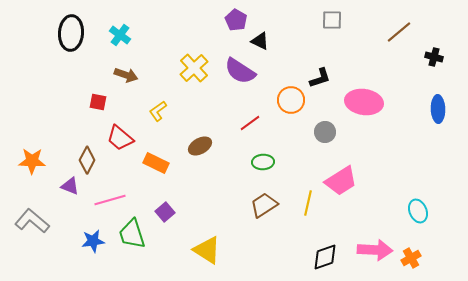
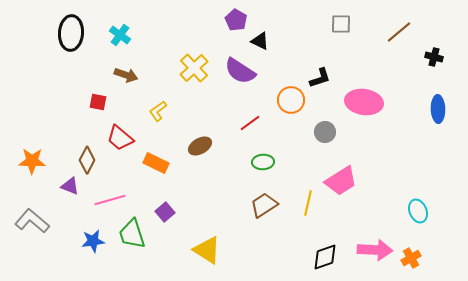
gray square: moved 9 px right, 4 px down
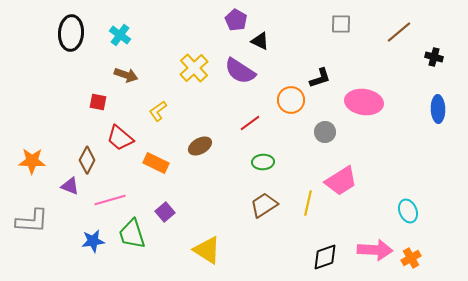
cyan ellipse: moved 10 px left
gray L-shape: rotated 144 degrees clockwise
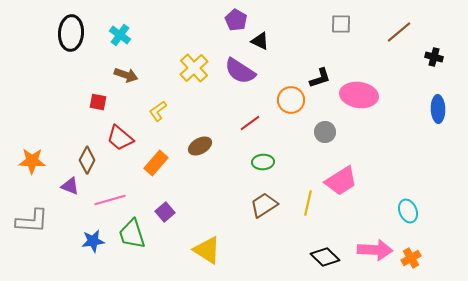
pink ellipse: moved 5 px left, 7 px up
orange rectangle: rotated 75 degrees counterclockwise
black diamond: rotated 64 degrees clockwise
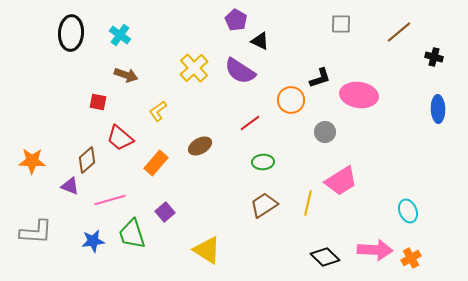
brown diamond: rotated 20 degrees clockwise
gray L-shape: moved 4 px right, 11 px down
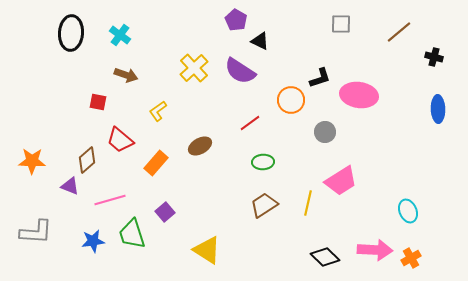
red trapezoid: moved 2 px down
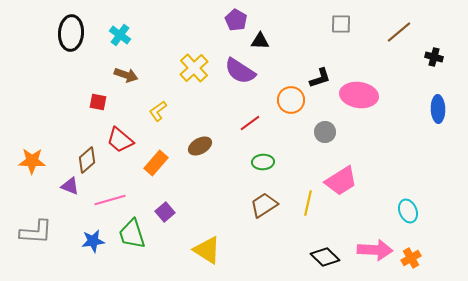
black triangle: rotated 24 degrees counterclockwise
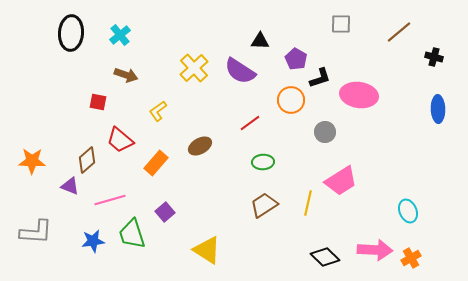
purple pentagon: moved 60 px right, 39 px down
cyan cross: rotated 15 degrees clockwise
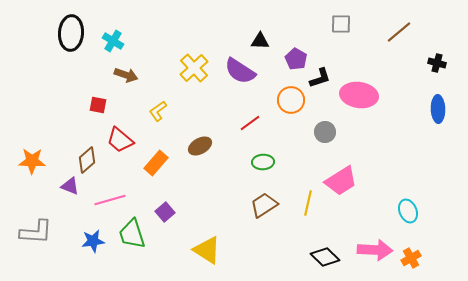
cyan cross: moved 7 px left, 6 px down; rotated 20 degrees counterclockwise
black cross: moved 3 px right, 6 px down
red square: moved 3 px down
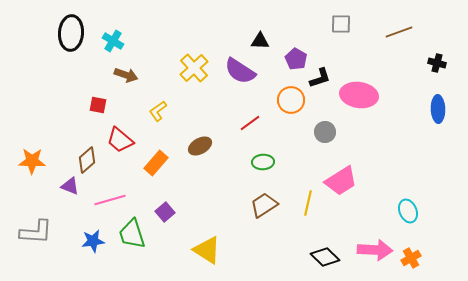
brown line: rotated 20 degrees clockwise
